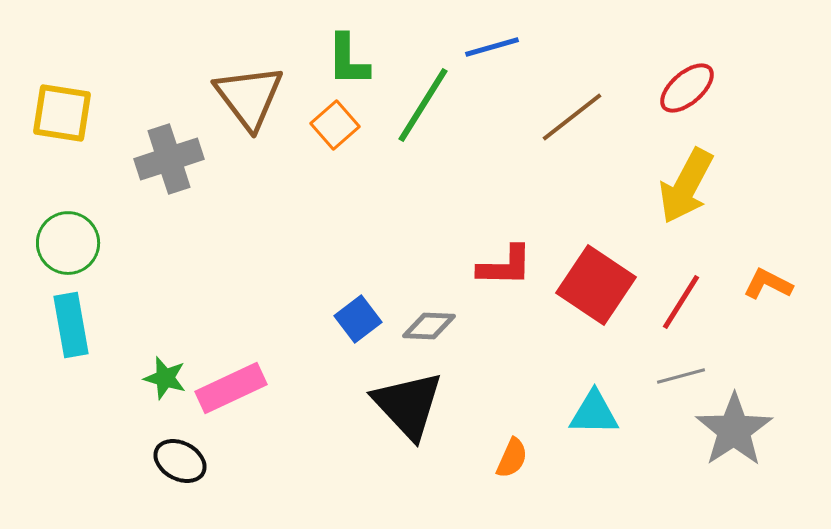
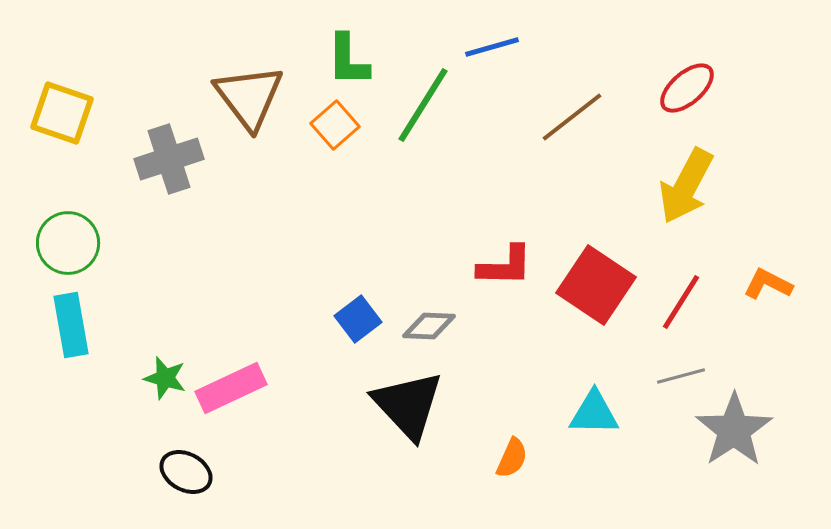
yellow square: rotated 10 degrees clockwise
black ellipse: moved 6 px right, 11 px down
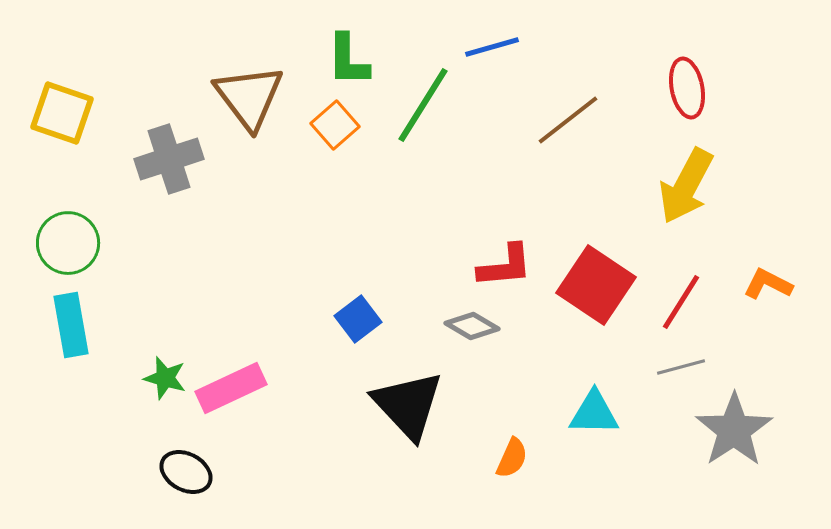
red ellipse: rotated 60 degrees counterclockwise
brown line: moved 4 px left, 3 px down
red L-shape: rotated 6 degrees counterclockwise
gray diamond: moved 43 px right; rotated 28 degrees clockwise
gray line: moved 9 px up
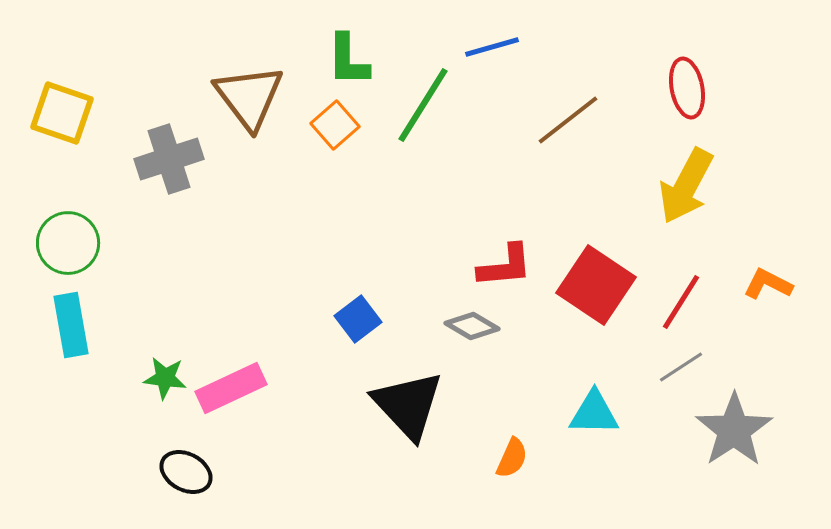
gray line: rotated 18 degrees counterclockwise
green star: rotated 9 degrees counterclockwise
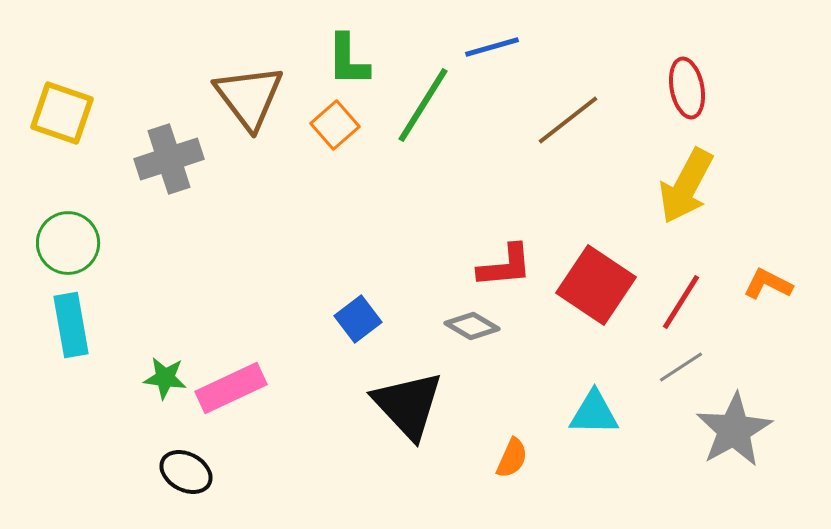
gray star: rotated 4 degrees clockwise
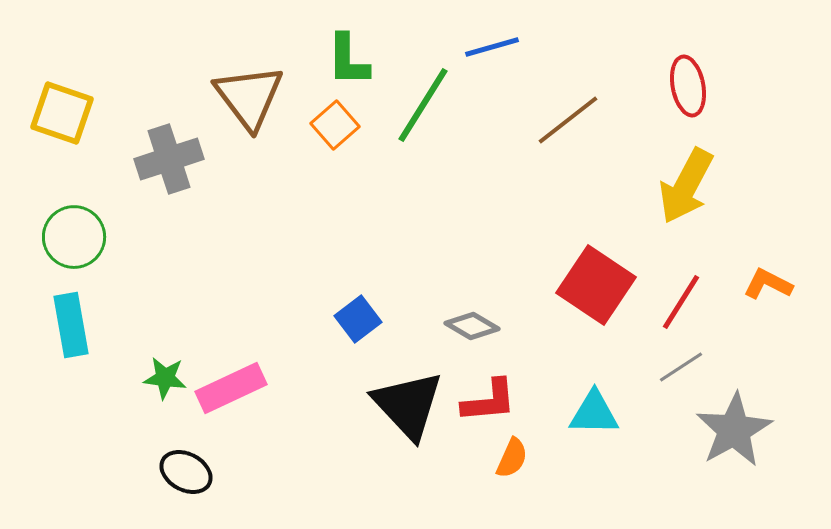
red ellipse: moved 1 px right, 2 px up
green circle: moved 6 px right, 6 px up
red L-shape: moved 16 px left, 135 px down
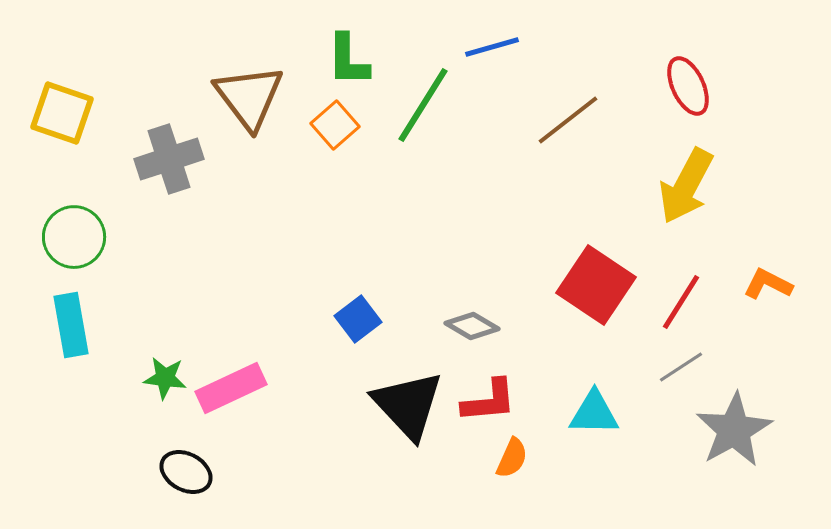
red ellipse: rotated 14 degrees counterclockwise
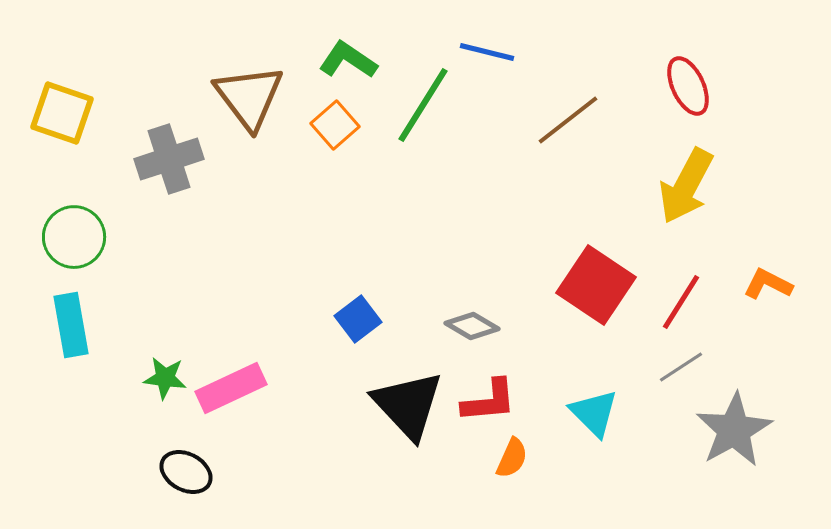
blue line: moved 5 px left, 5 px down; rotated 30 degrees clockwise
green L-shape: rotated 124 degrees clockwise
cyan triangle: rotated 44 degrees clockwise
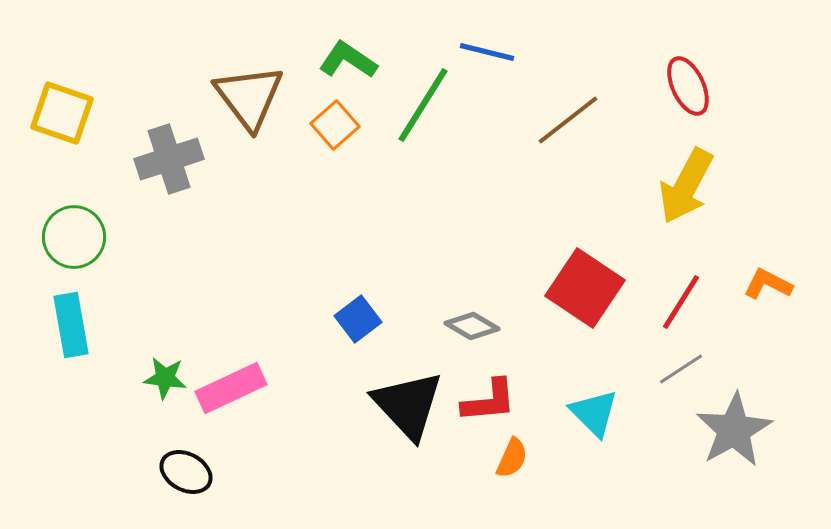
red square: moved 11 px left, 3 px down
gray line: moved 2 px down
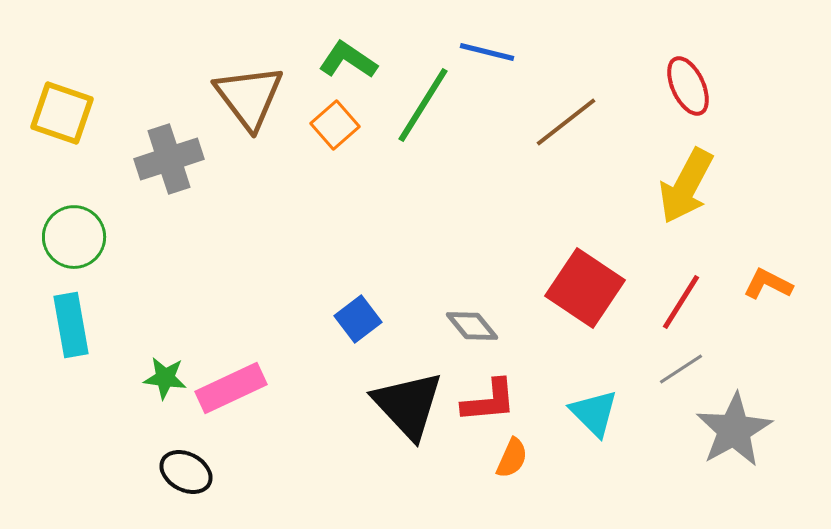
brown line: moved 2 px left, 2 px down
gray diamond: rotated 20 degrees clockwise
